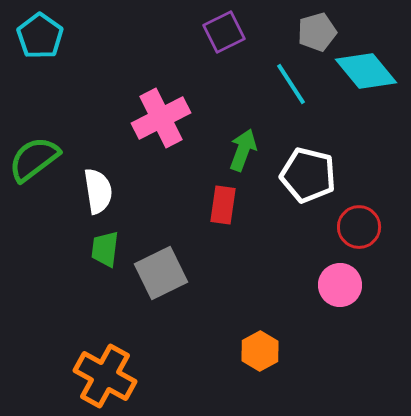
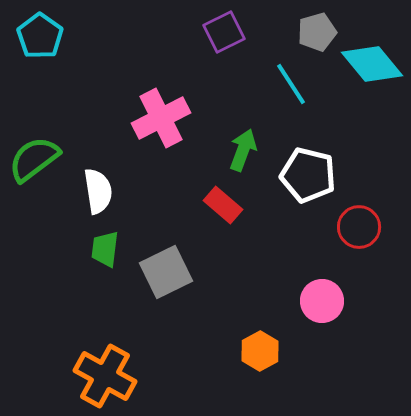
cyan diamond: moved 6 px right, 7 px up
red rectangle: rotated 57 degrees counterclockwise
gray square: moved 5 px right, 1 px up
pink circle: moved 18 px left, 16 px down
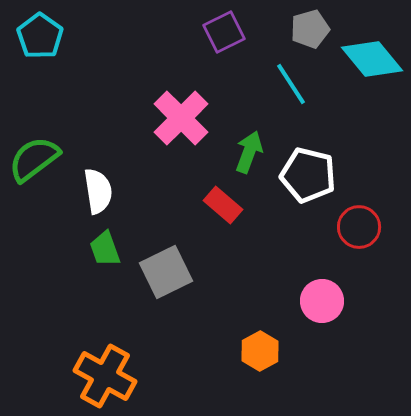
gray pentagon: moved 7 px left, 3 px up
cyan diamond: moved 5 px up
pink cross: moved 20 px right; rotated 18 degrees counterclockwise
green arrow: moved 6 px right, 2 px down
green trapezoid: rotated 27 degrees counterclockwise
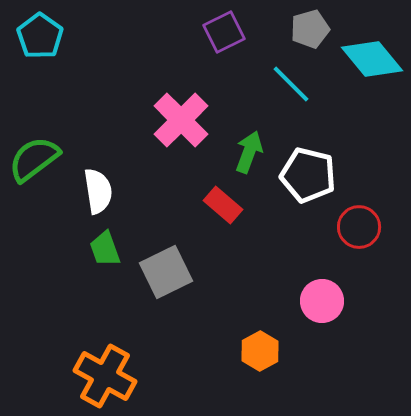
cyan line: rotated 12 degrees counterclockwise
pink cross: moved 2 px down
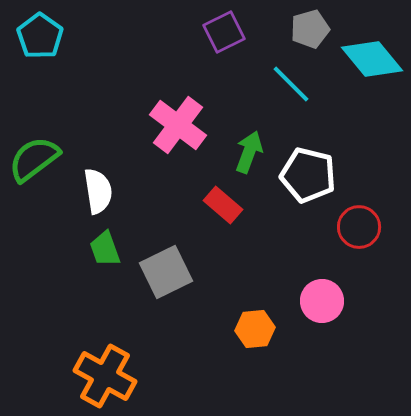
pink cross: moved 3 px left, 5 px down; rotated 8 degrees counterclockwise
orange hexagon: moved 5 px left, 22 px up; rotated 24 degrees clockwise
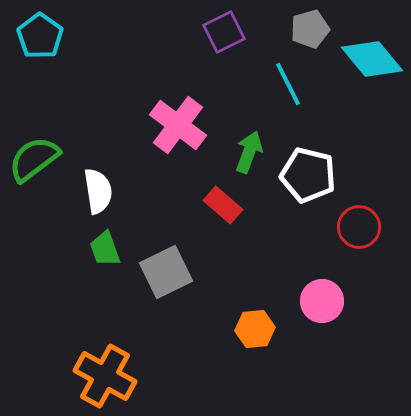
cyan line: moved 3 px left; rotated 18 degrees clockwise
